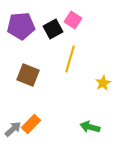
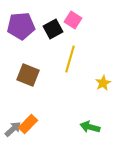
orange rectangle: moved 3 px left
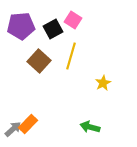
yellow line: moved 1 px right, 3 px up
brown square: moved 11 px right, 14 px up; rotated 20 degrees clockwise
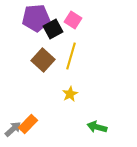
purple pentagon: moved 15 px right, 8 px up
brown square: moved 4 px right, 1 px up
yellow star: moved 33 px left, 11 px down
green arrow: moved 7 px right
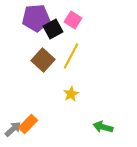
yellow line: rotated 12 degrees clockwise
yellow star: moved 1 px right
green arrow: moved 6 px right
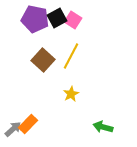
purple pentagon: moved 1 px left, 1 px down; rotated 16 degrees clockwise
black square: moved 4 px right, 11 px up
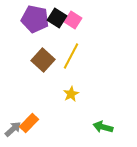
black square: rotated 30 degrees counterclockwise
orange rectangle: moved 1 px right, 1 px up
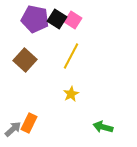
black square: moved 1 px down
brown square: moved 18 px left
orange rectangle: rotated 18 degrees counterclockwise
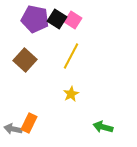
gray arrow: rotated 126 degrees counterclockwise
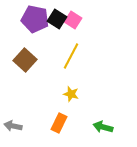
yellow star: rotated 28 degrees counterclockwise
orange rectangle: moved 30 px right
gray arrow: moved 3 px up
